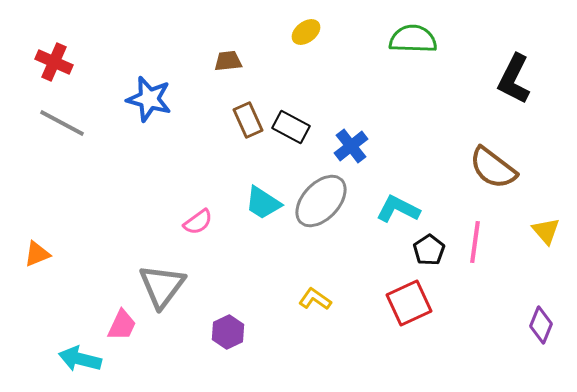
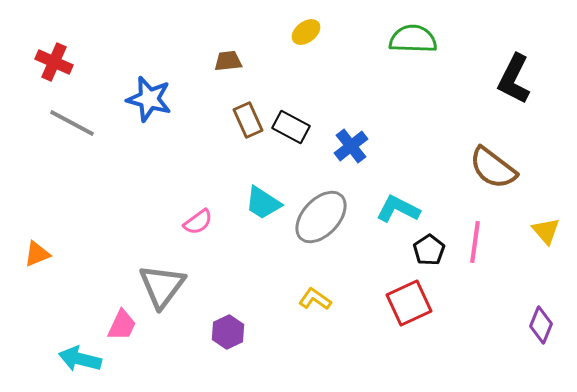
gray line: moved 10 px right
gray ellipse: moved 16 px down
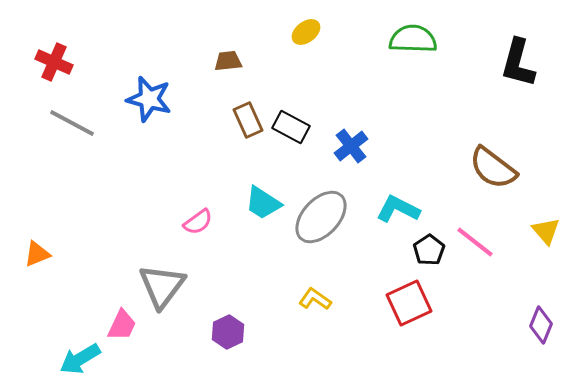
black L-shape: moved 4 px right, 16 px up; rotated 12 degrees counterclockwise
pink line: rotated 60 degrees counterclockwise
cyan arrow: rotated 45 degrees counterclockwise
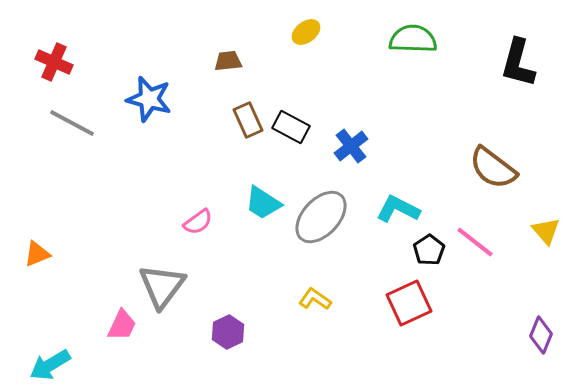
purple diamond: moved 10 px down
cyan arrow: moved 30 px left, 6 px down
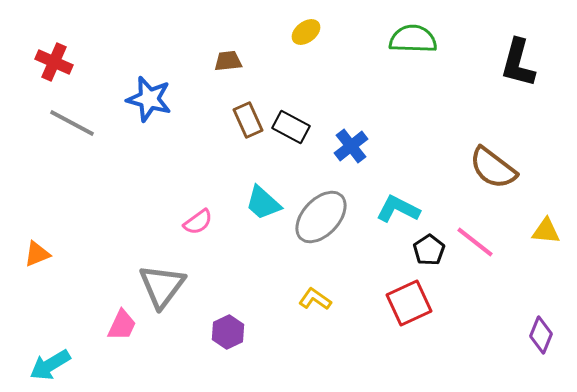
cyan trapezoid: rotated 9 degrees clockwise
yellow triangle: rotated 44 degrees counterclockwise
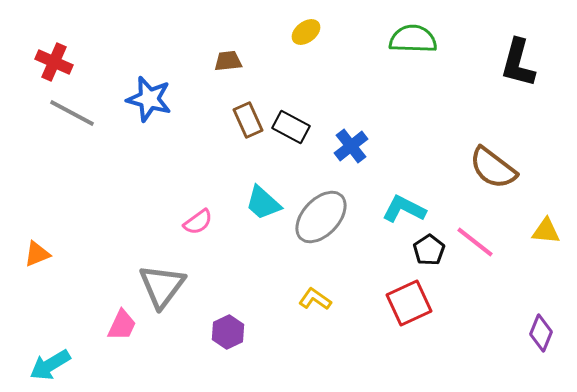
gray line: moved 10 px up
cyan L-shape: moved 6 px right
purple diamond: moved 2 px up
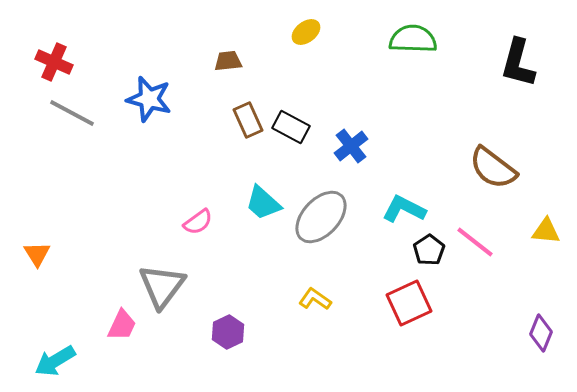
orange triangle: rotated 40 degrees counterclockwise
cyan arrow: moved 5 px right, 4 px up
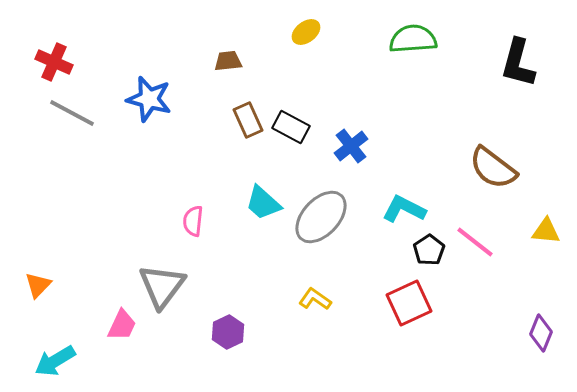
green semicircle: rotated 6 degrees counterclockwise
pink semicircle: moved 5 px left, 1 px up; rotated 132 degrees clockwise
orange triangle: moved 1 px right, 31 px down; rotated 16 degrees clockwise
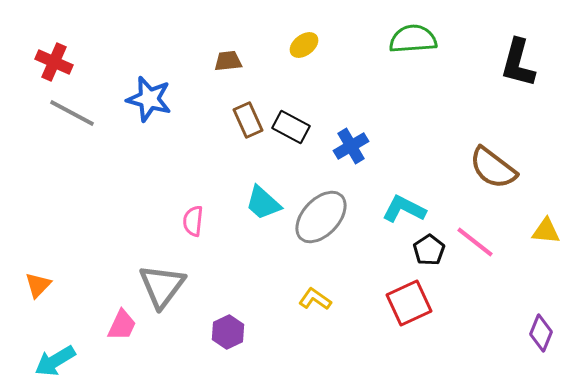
yellow ellipse: moved 2 px left, 13 px down
blue cross: rotated 8 degrees clockwise
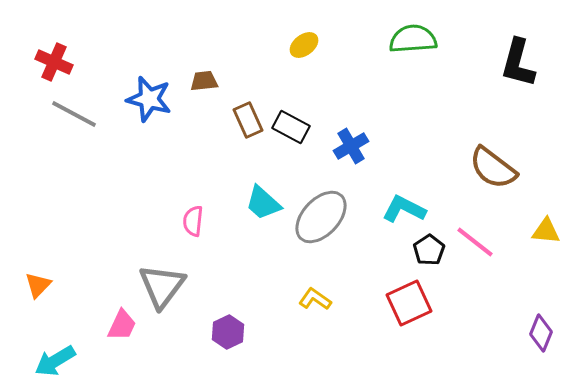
brown trapezoid: moved 24 px left, 20 px down
gray line: moved 2 px right, 1 px down
